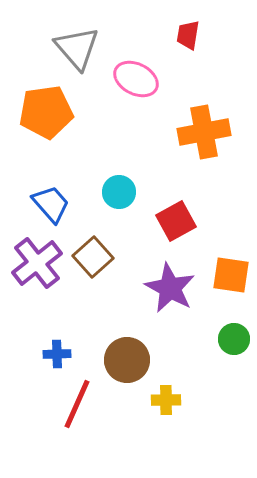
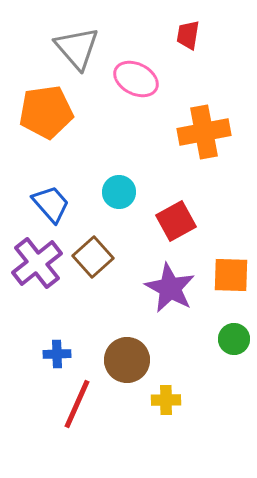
orange square: rotated 6 degrees counterclockwise
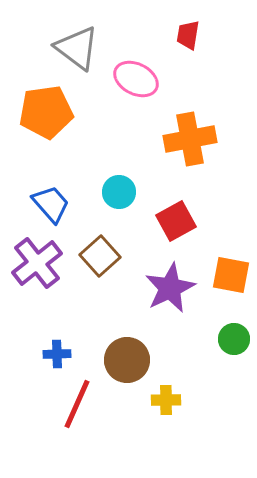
gray triangle: rotated 12 degrees counterclockwise
orange cross: moved 14 px left, 7 px down
brown square: moved 7 px right, 1 px up
orange square: rotated 9 degrees clockwise
purple star: rotated 18 degrees clockwise
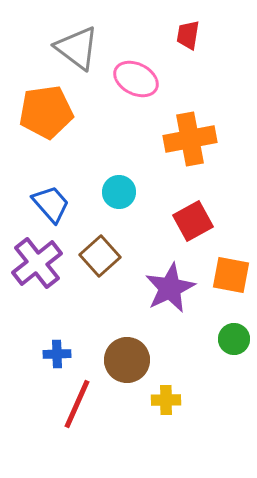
red square: moved 17 px right
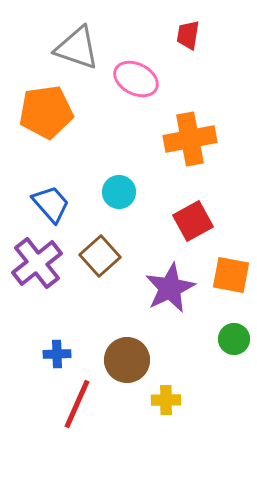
gray triangle: rotated 18 degrees counterclockwise
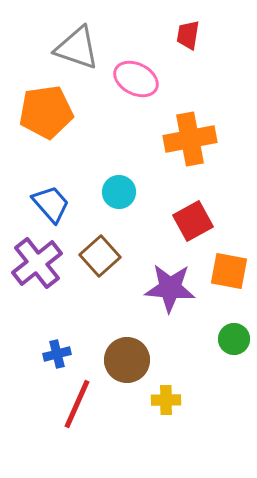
orange square: moved 2 px left, 4 px up
purple star: rotated 30 degrees clockwise
blue cross: rotated 12 degrees counterclockwise
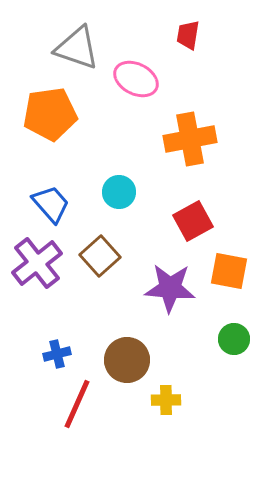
orange pentagon: moved 4 px right, 2 px down
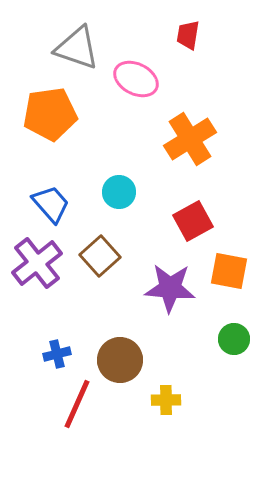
orange cross: rotated 21 degrees counterclockwise
brown circle: moved 7 px left
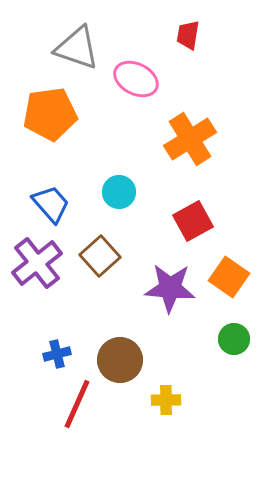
orange square: moved 6 px down; rotated 24 degrees clockwise
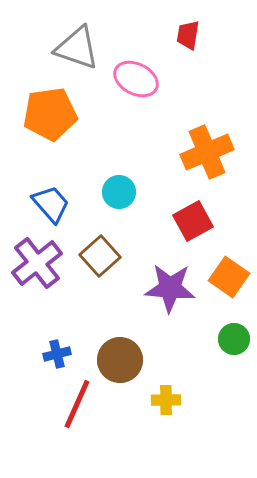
orange cross: moved 17 px right, 13 px down; rotated 9 degrees clockwise
